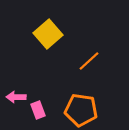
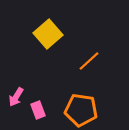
pink arrow: rotated 60 degrees counterclockwise
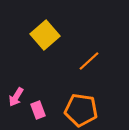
yellow square: moved 3 px left, 1 px down
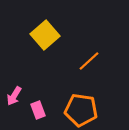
pink arrow: moved 2 px left, 1 px up
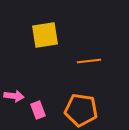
yellow square: rotated 32 degrees clockwise
orange line: rotated 35 degrees clockwise
pink arrow: rotated 114 degrees counterclockwise
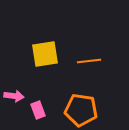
yellow square: moved 19 px down
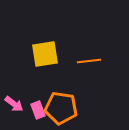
pink arrow: moved 8 px down; rotated 30 degrees clockwise
orange pentagon: moved 20 px left, 2 px up
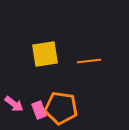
pink rectangle: moved 1 px right
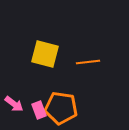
yellow square: rotated 24 degrees clockwise
orange line: moved 1 px left, 1 px down
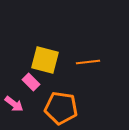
yellow square: moved 6 px down
pink rectangle: moved 8 px left, 28 px up; rotated 24 degrees counterclockwise
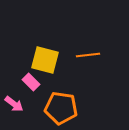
orange line: moved 7 px up
